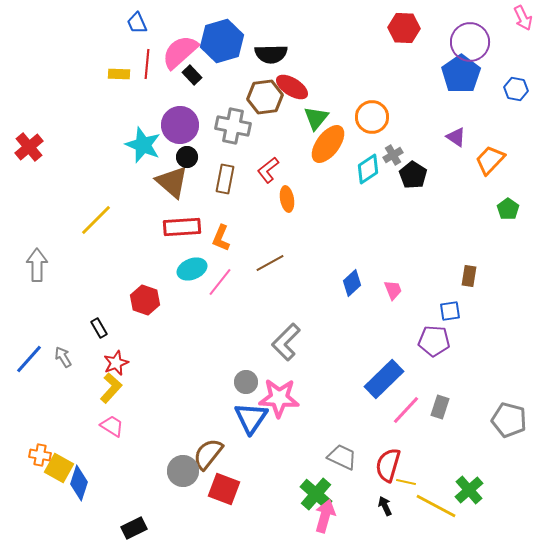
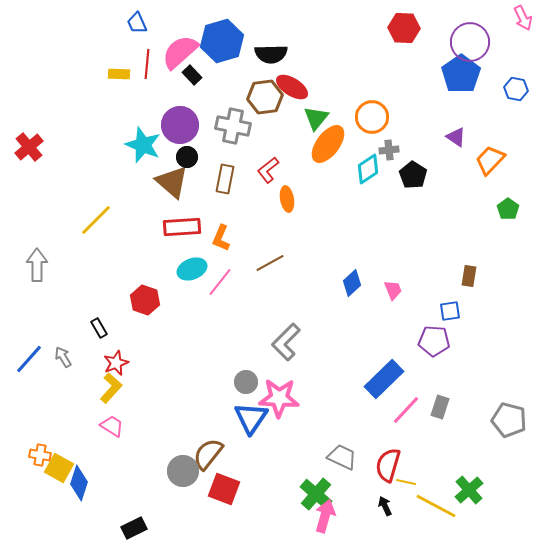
gray cross at (393, 155): moved 4 px left, 5 px up; rotated 24 degrees clockwise
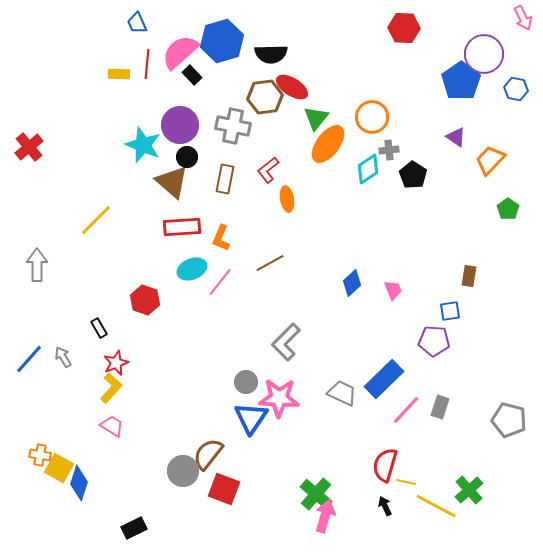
purple circle at (470, 42): moved 14 px right, 12 px down
blue pentagon at (461, 74): moved 7 px down
gray trapezoid at (342, 457): moved 64 px up
red semicircle at (388, 465): moved 3 px left
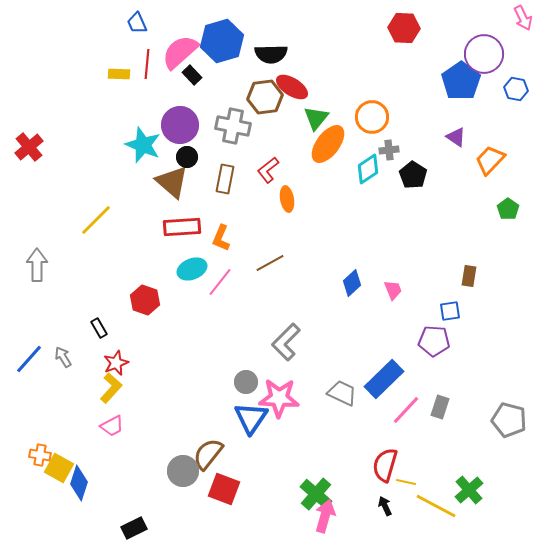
pink trapezoid at (112, 426): rotated 120 degrees clockwise
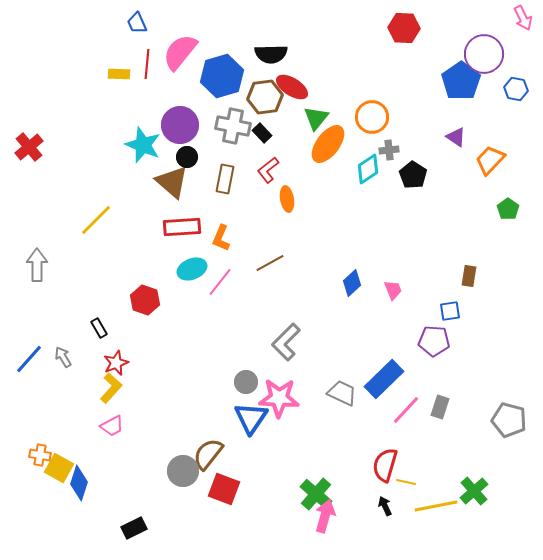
blue hexagon at (222, 41): moved 35 px down
pink semicircle at (180, 52): rotated 9 degrees counterclockwise
black rectangle at (192, 75): moved 70 px right, 58 px down
green cross at (469, 490): moved 5 px right, 1 px down
yellow line at (436, 506): rotated 39 degrees counterclockwise
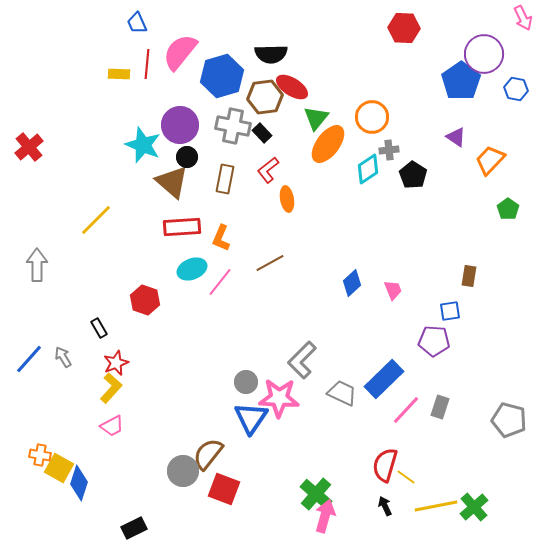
gray L-shape at (286, 342): moved 16 px right, 18 px down
yellow line at (406, 482): moved 5 px up; rotated 24 degrees clockwise
green cross at (474, 491): moved 16 px down
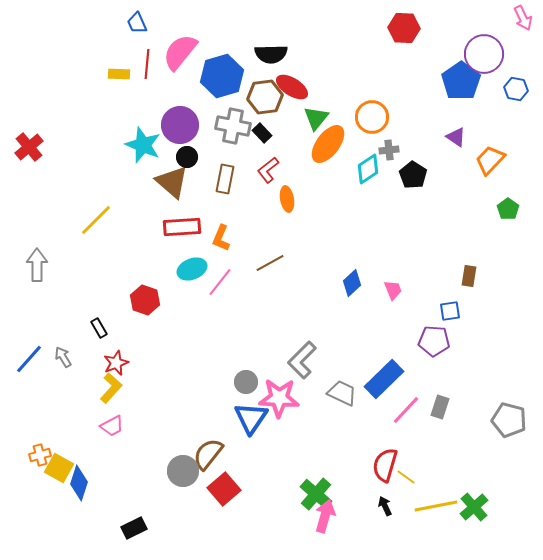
orange cross at (40, 455): rotated 25 degrees counterclockwise
red square at (224, 489): rotated 28 degrees clockwise
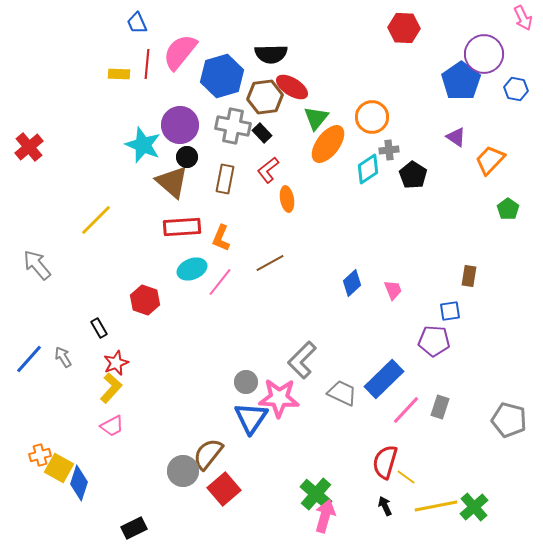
gray arrow at (37, 265): rotated 40 degrees counterclockwise
red semicircle at (385, 465): moved 3 px up
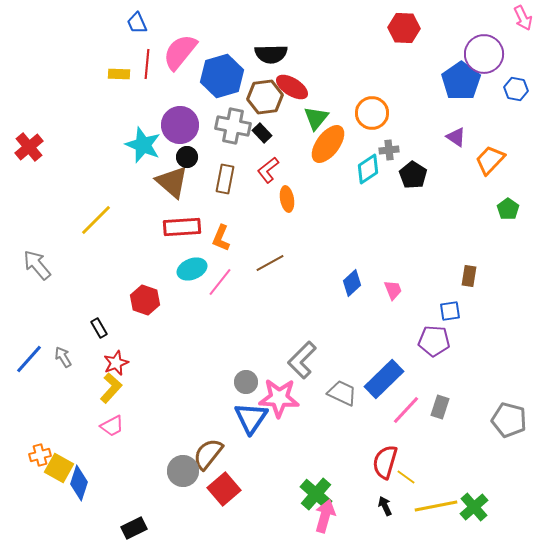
orange circle at (372, 117): moved 4 px up
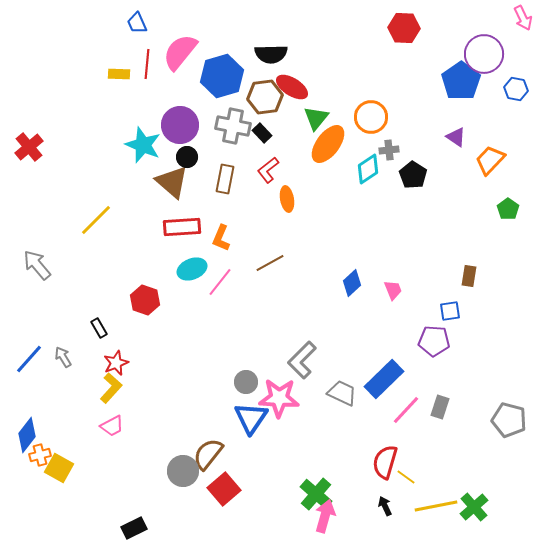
orange circle at (372, 113): moved 1 px left, 4 px down
blue diamond at (79, 483): moved 52 px left, 48 px up; rotated 20 degrees clockwise
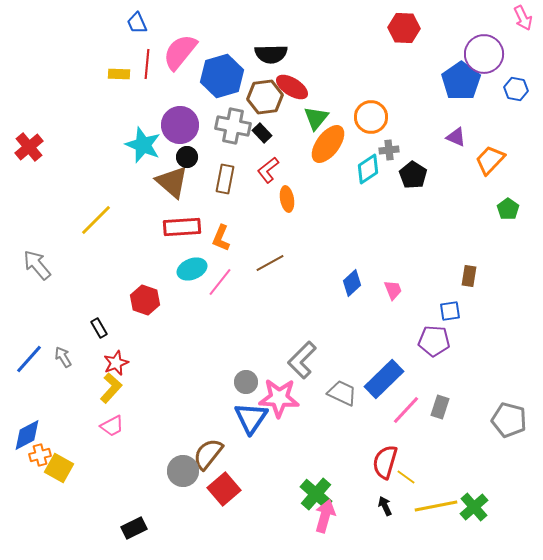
purple triangle at (456, 137): rotated 10 degrees counterclockwise
blue diamond at (27, 435): rotated 24 degrees clockwise
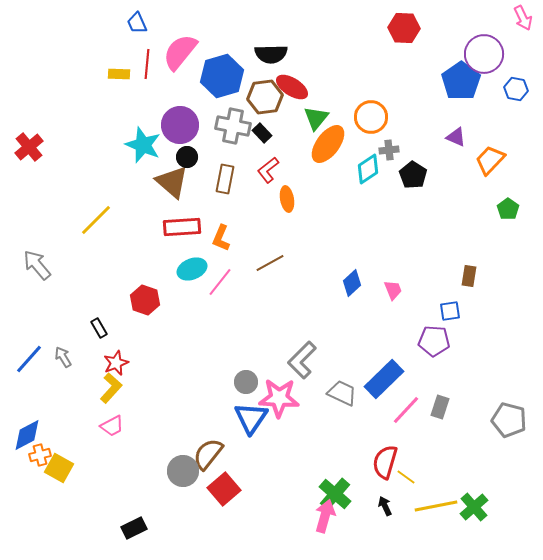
green cross at (316, 494): moved 19 px right
